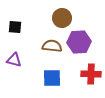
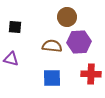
brown circle: moved 5 px right, 1 px up
purple triangle: moved 3 px left, 1 px up
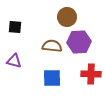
purple triangle: moved 3 px right, 2 px down
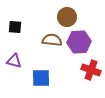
brown semicircle: moved 6 px up
red cross: moved 4 px up; rotated 18 degrees clockwise
blue square: moved 11 px left
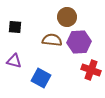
blue square: rotated 30 degrees clockwise
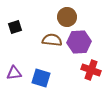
black square: rotated 24 degrees counterclockwise
purple triangle: moved 12 px down; rotated 21 degrees counterclockwise
blue square: rotated 12 degrees counterclockwise
